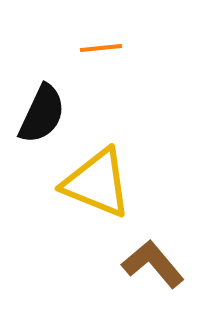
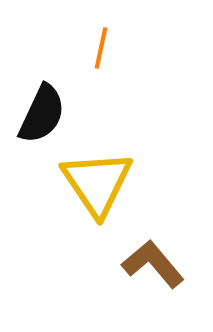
orange line: rotated 72 degrees counterclockwise
yellow triangle: rotated 34 degrees clockwise
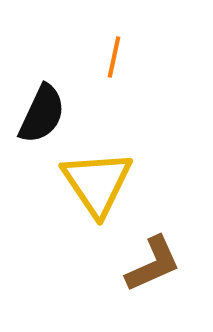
orange line: moved 13 px right, 9 px down
brown L-shape: rotated 106 degrees clockwise
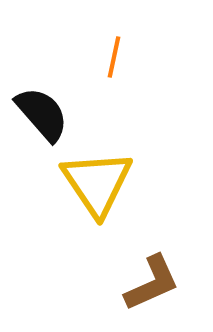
black semicircle: rotated 66 degrees counterclockwise
brown L-shape: moved 1 px left, 19 px down
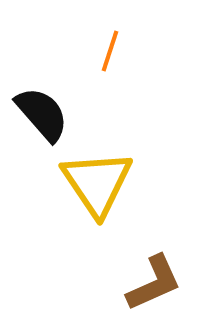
orange line: moved 4 px left, 6 px up; rotated 6 degrees clockwise
brown L-shape: moved 2 px right
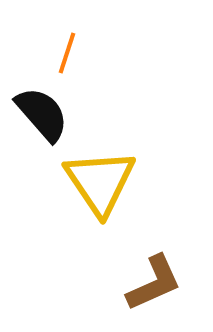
orange line: moved 43 px left, 2 px down
yellow triangle: moved 3 px right, 1 px up
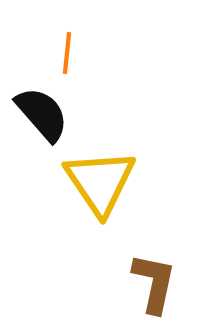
orange line: rotated 12 degrees counterclockwise
brown L-shape: rotated 54 degrees counterclockwise
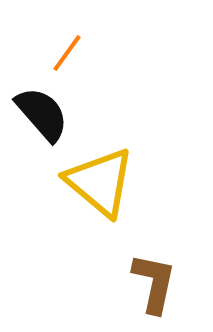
orange line: rotated 30 degrees clockwise
yellow triangle: rotated 16 degrees counterclockwise
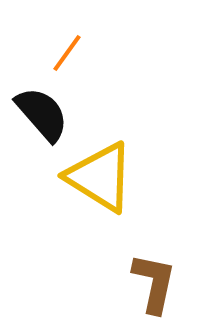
yellow triangle: moved 5 px up; rotated 8 degrees counterclockwise
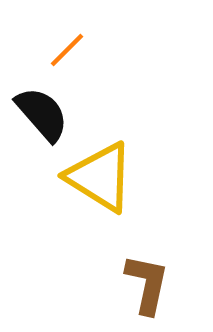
orange line: moved 3 px up; rotated 9 degrees clockwise
brown L-shape: moved 7 px left, 1 px down
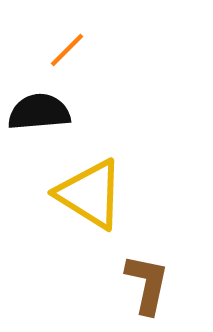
black semicircle: moved 3 px left, 2 px up; rotated 54 degrees counterclockwise
yellow triangle: moved 10 px left, 17 px down
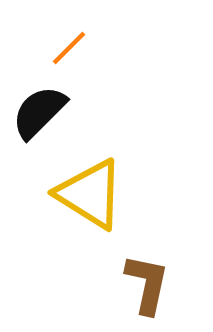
orange line: moved 2 px right, 2 px up
black semicircle: rotated 40 degrees counterclockwise
